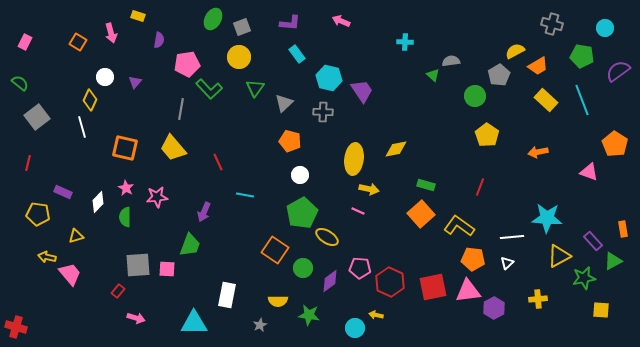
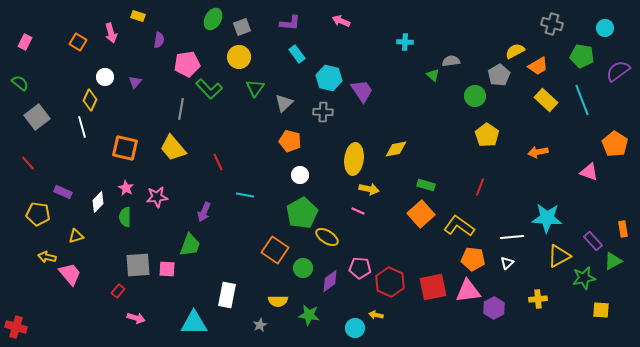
red line at (28, 163): rotated 56 degrees counterclockwise
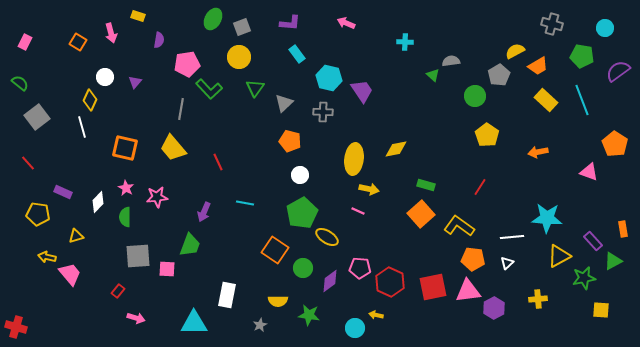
pink arrow at (341, 21): moved 5 px right, 2 px down
red line at (480, 187): rotated 12 degrees clockwise
cyan line at (245, 195): moved 8 px down
gray square at (138, 265): moved 9 px up
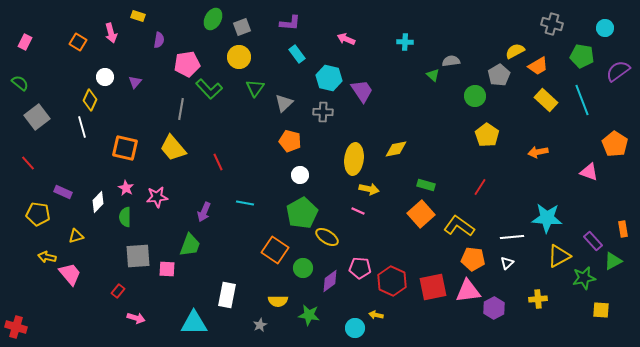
pink arrow at (346, 23): moved 16 px down
red hexagon at (390, 282): moved 2 px right, 1 px up
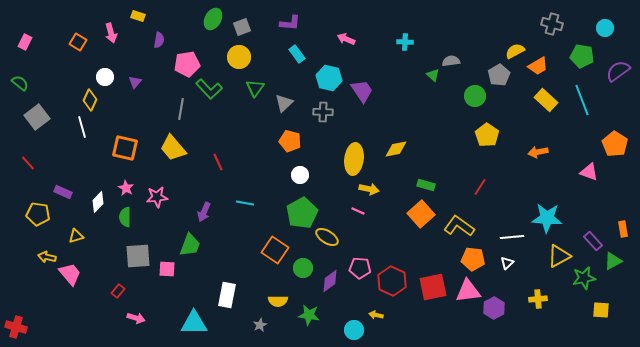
cyan circle at (355, 328): moved 1 px left, 2 px down
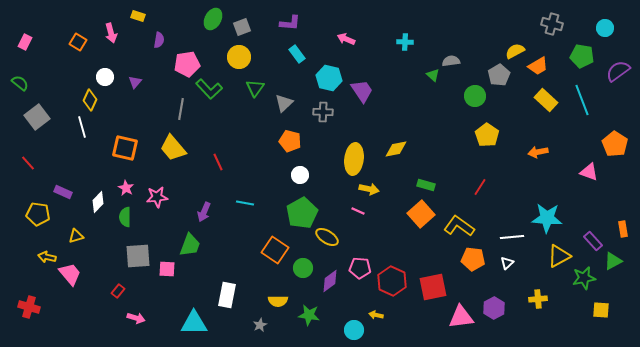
pink triangle at (468, 291): moved 7 px left, 26 px down
red cross at (16, 327): moved 13 px right, 20 px up
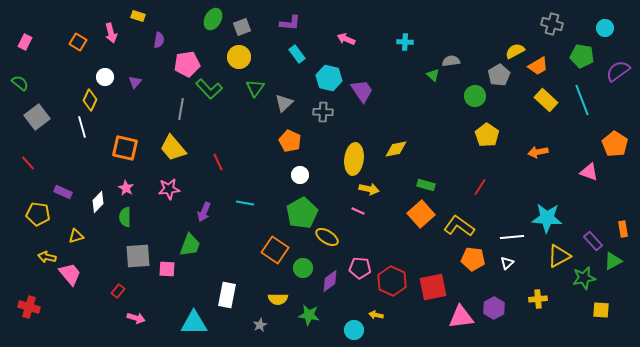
orange pentagon at (290, 141): rotated 10 degrees clockwise
pink star at (157, 197): moved 12 px right, 8 px up
yellow semicircle at (278, 301): moved 2 px up
